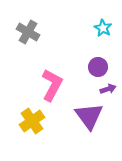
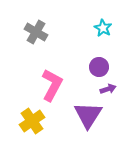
gray cross: moved 8 px right
purple circle: moved 1 px right
purple triangle: moved 1 px left, 1 px up; rotated 8 degrees clockwise
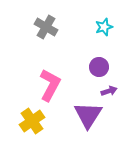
cyan star: moved 1 px right, 1 px up; rotated 24 degrees clockwise
gray cross: moved 10 px right, 5 px up
pink L-shape: moved 2 px left
purple arrow: moved 1 px right, 2 px down
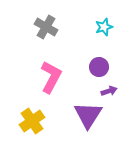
pink L-shape: moved 1 px right, 8 px up
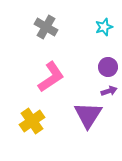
purple circle: moved 9 px right
pink L-shape: rotated 28 degrees clockwise
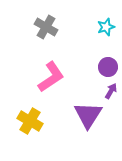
cyan star: moved 2 px right
purple arrow: moved 2 px right; rotated 42 degrees counterclockwise
yellow cross: moved 2 px left; rotated 25 degrees counterclockwise
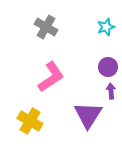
purple arrow: rotated 35 degrees counterclockwise
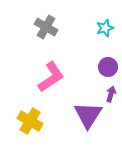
cyan star: moved 1 px left, 1 px down
purple arrow: moved 3 px down; rotated 21 degrees clockwise
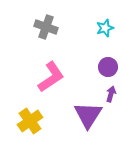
gray cross: rotated 10 degrees counterclockwise
yellow cross: rotated 25 degrees clockwise
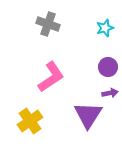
gray cross: moved 2 px right, 3 px up
purple arrow: moved 1 px left, 1 px up; rotated 63 degrees clockwise
